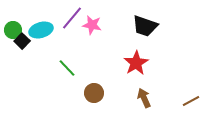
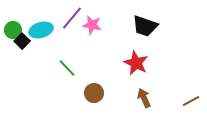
red star: rotated 15 degrees counterclockwise
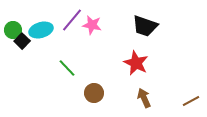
purple line: moved 2 px down
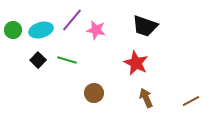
pink star: moved 4 px right, 5 px down
black square: moved 16 px right, 19 px down
green line: moved 8 px up; rotated 30 degrees counterclockwise
brown arrow: moved 2 px right
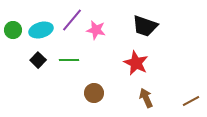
green line: moved 2 px right; rotated 18 degrees counterclockwise
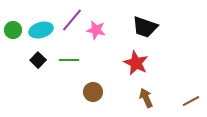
black trapezoid: moved 1 px down
brown circle: moved 1 px left, 1 px up
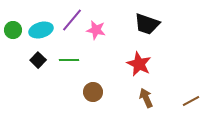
black trapezoid: moved 2 px right, 3 px up
red star: moved 3 px right, 1 px down
